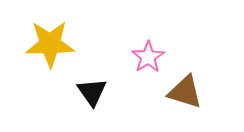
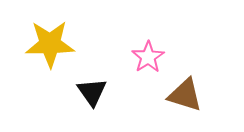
brown triangle: moved 3 px down
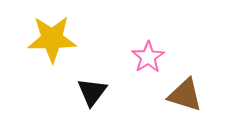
yellow star: moved 2 px right, 5 px up
black triangle: rotated 12 degrees clockwise
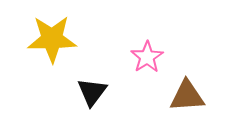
pink star: moved 1 px left
brown triangle: moved 2 px right, 1 px down; rotated 21 degrees counterclockwise
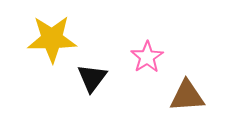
black triangle: moved 14 px up
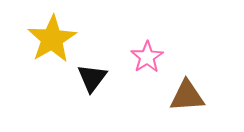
yellow star: rotated 30 degrees counterclockwise
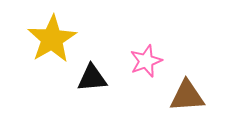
pink star: moved 1 px left, 4 px down; rotated 12 degrees clockwise
black triangle: rotated 48 degrees clockwise
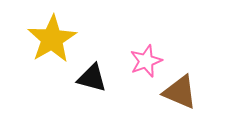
black triangle: rotated 20 degrees clockwise
brown triangle: moved 7 px left, 4 px up; rotated 27 degrees clockwise
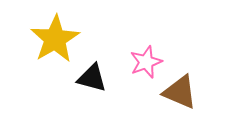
yellow star: moved 3 px right
pink star: moved 1 px down
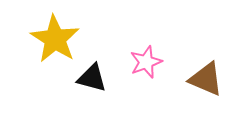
yellow star: rotated 9 degrees counterclockwise
brown triangle: moved 26 px right, 13 px up
